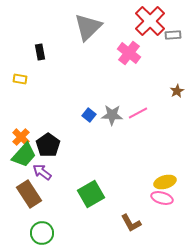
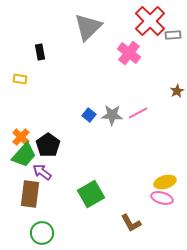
brown rectangle: moved 1 px right; rotated 40 degrees clockwise
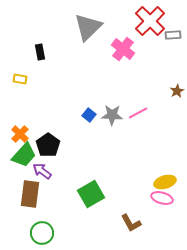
pink cross: moved 6 px left, 4 px up
orange cross: moved 1 px left, 3 px up
purple arrow: moved 1 px up
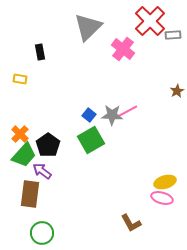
pink line: moved 10 px left, 2 px up
green square: moved 54 px up
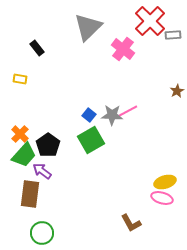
black rectangle: moved 3 px left, 4 px up; rotated 28 degrees counterclockwise
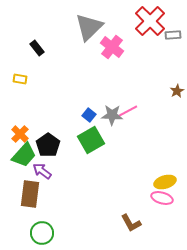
gray triangle: moved 1 px right
pink cross: moved 11 px left, 2 px up
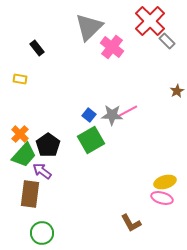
gray rectangle: moved 6 px left, 6 px down; rotated 49 degrees clockwise
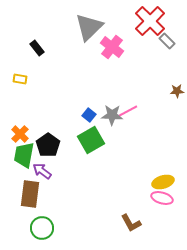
brown star: rotated 24 degrees clockwise
green trapezoid: rotated 148 degrees clockwise
yellow ellipse: moved 2 px left
green circle: moved 5 px up
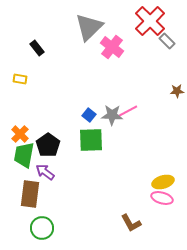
green square: rotated 28 degrees clockwise
purple arrow: moved 3 px right, 1 px down
